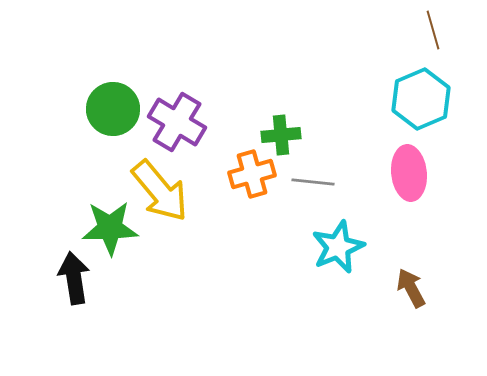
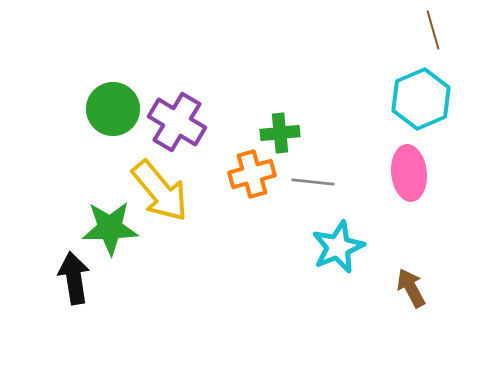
green cross: moved 1 px left, 2 px up
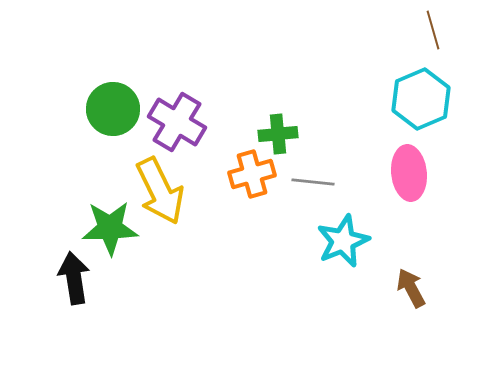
green cross: moved 2 px left, 1 px down
yellow arrow: rotated 14 degrees clockwise
cyan star: moved 5 px right, 6 px up
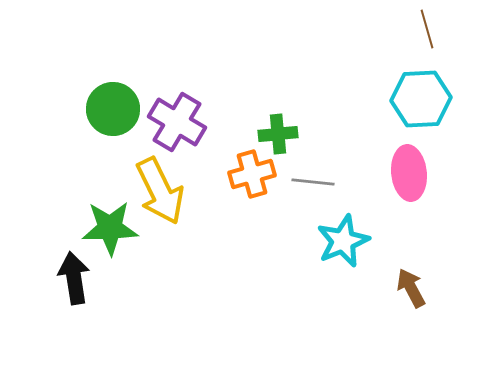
brown line: moved 6 px left, 1 px up
cyan hexagon: rotated 20 degrees clockwise
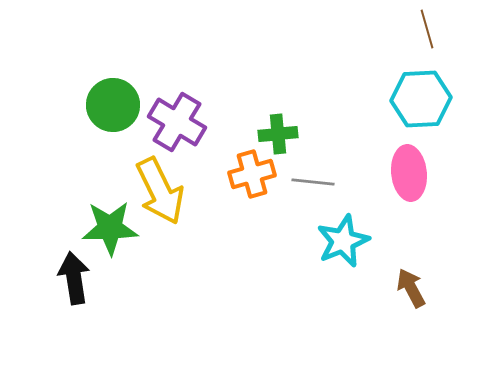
green circle: moved 4 px up
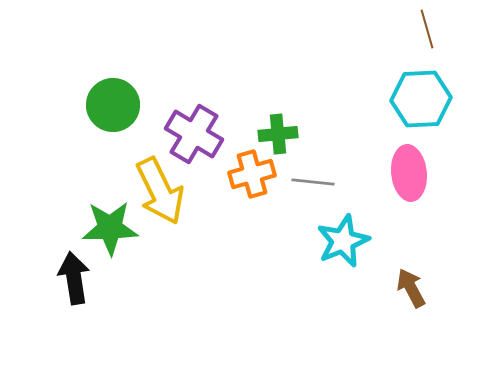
purple cross: moved 17 px right, 12 px down
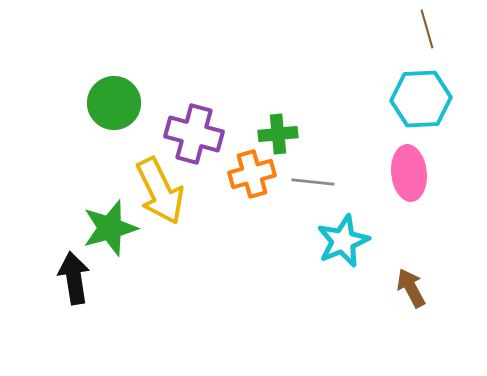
green circle: moved 1 px right, 2 px up
purple cross: rotated 16 degrees counterclockwise
green star: rotated 14 degrees counterclockwise
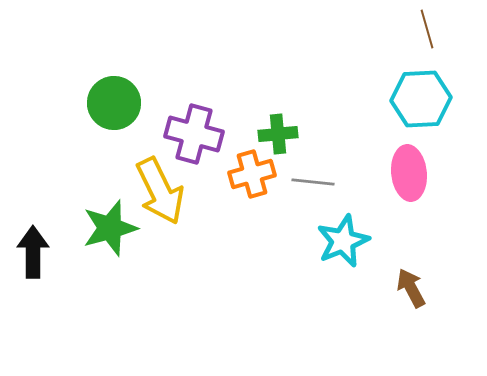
black arrow: moved 41 px left, 26 px up; rotated 9 degrees clockwise
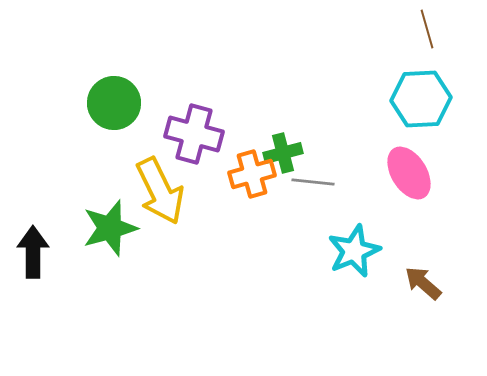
green cross: moved 5 px right, 19 px down; rotated 9 degrees counterclockwise
pink ellipse: rotated 26 degrees counterclockwise
cyan star: moved 11 px right, 10 px down
brown arrow: moved 12 px right, 5 px up; rotated 21 degrees counterclockwise
